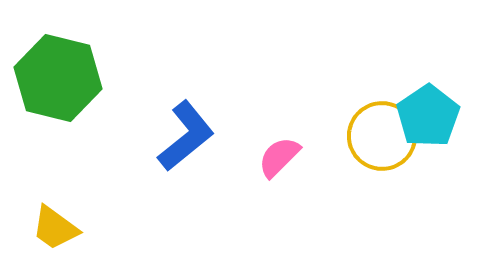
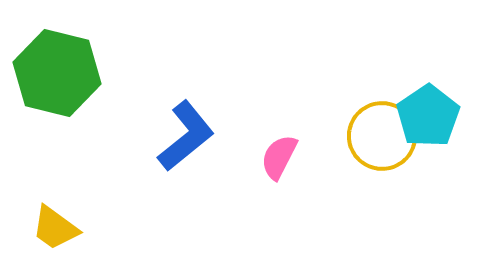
green hexagon: moved 1 px left, 5 px up
pink semicircle: rotated 18 degrees counterclockwise
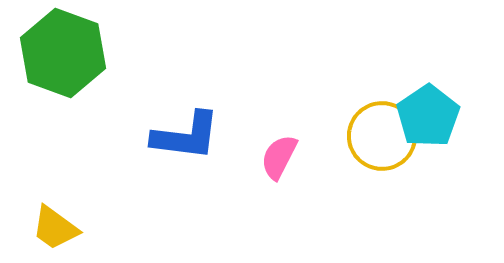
green hexagon: moved 6 px right, 20 px up; rotated 6 degrees clockwise
blue L-shape: rotated 46 degrees clockwise
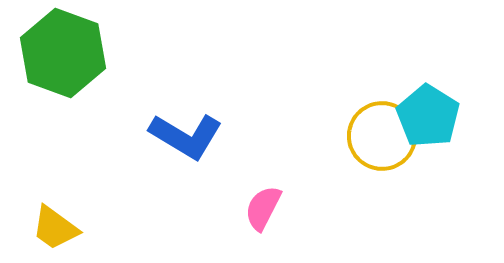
cyan pentagon: rotated 6 degrees counterclockwise
blue L-shape: rotated 24 degrees clockwise
pink semicircle: moved 16 px left, 51 px down
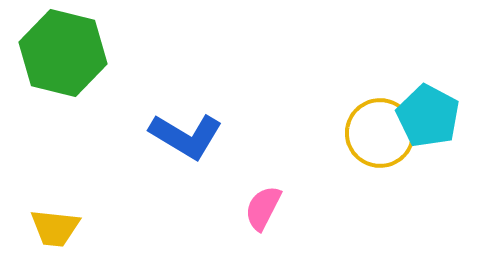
green hexagon: rotated 6 degrees counterclockwise
cyan pentagon: rotated 4 degrees counterclockwise
yellow circle: moved 2 px left, 3 px up
yellow trapezoid: rotated 30 degrees counterclockwise
